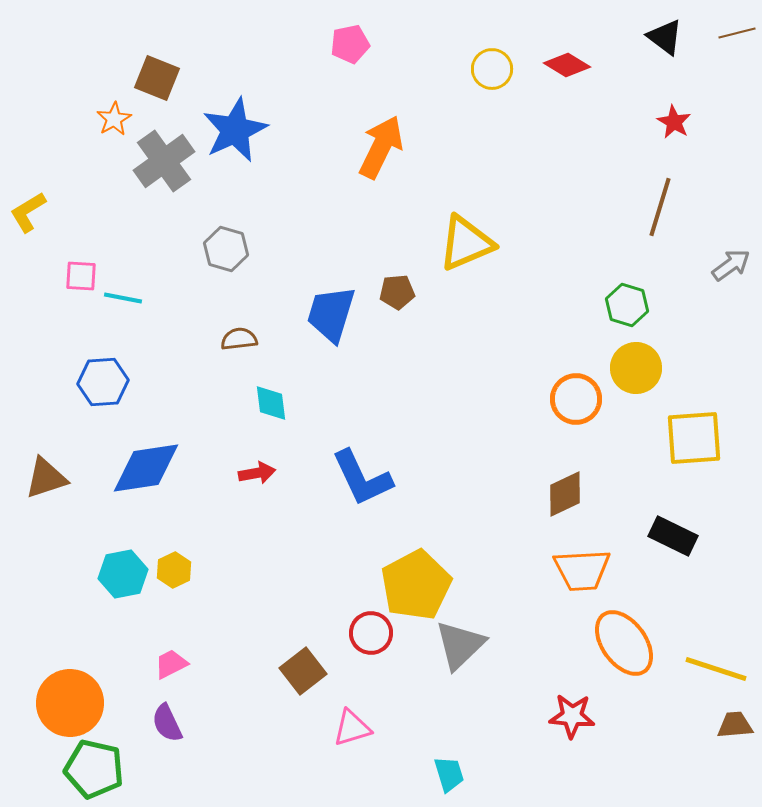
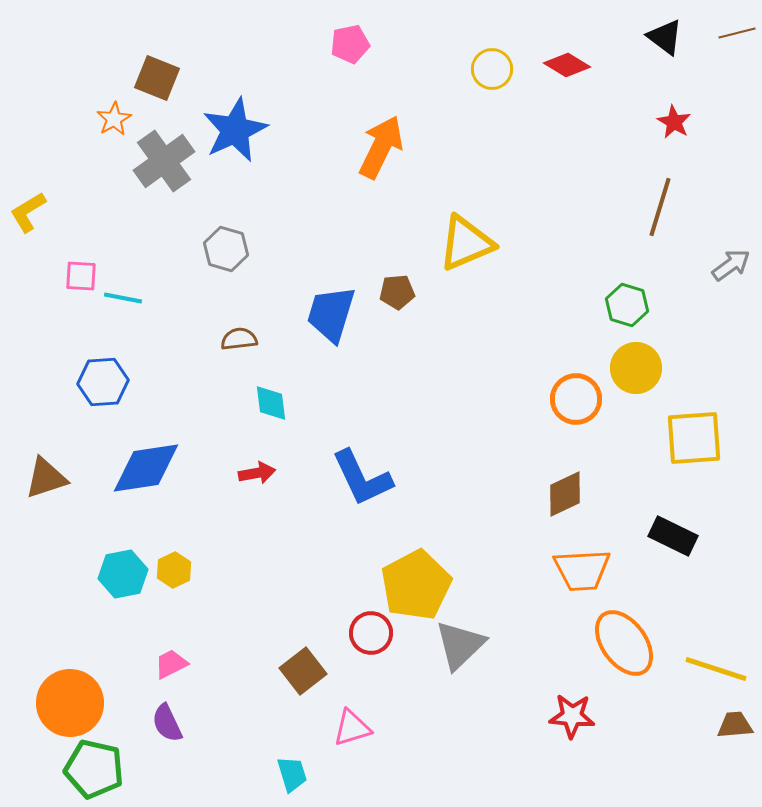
cyan trapezoid at (449, 774): moved 157 px left
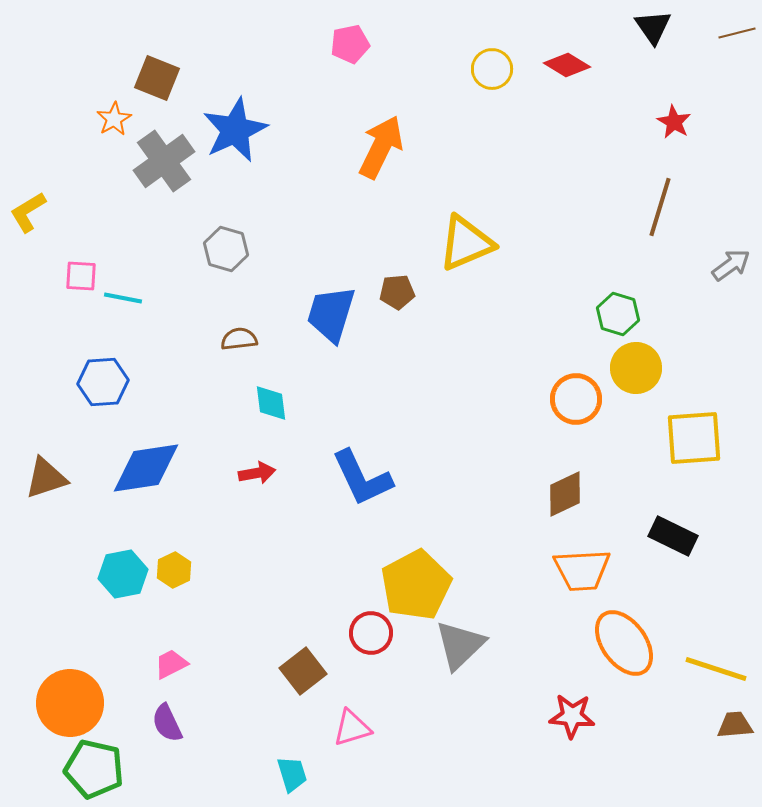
black triangle at (665, 37): moved 12 px left, 10 px up; rotated 18 degrees clockwise
green hexagon at (627, 305): moved 9 px left, 9 px down
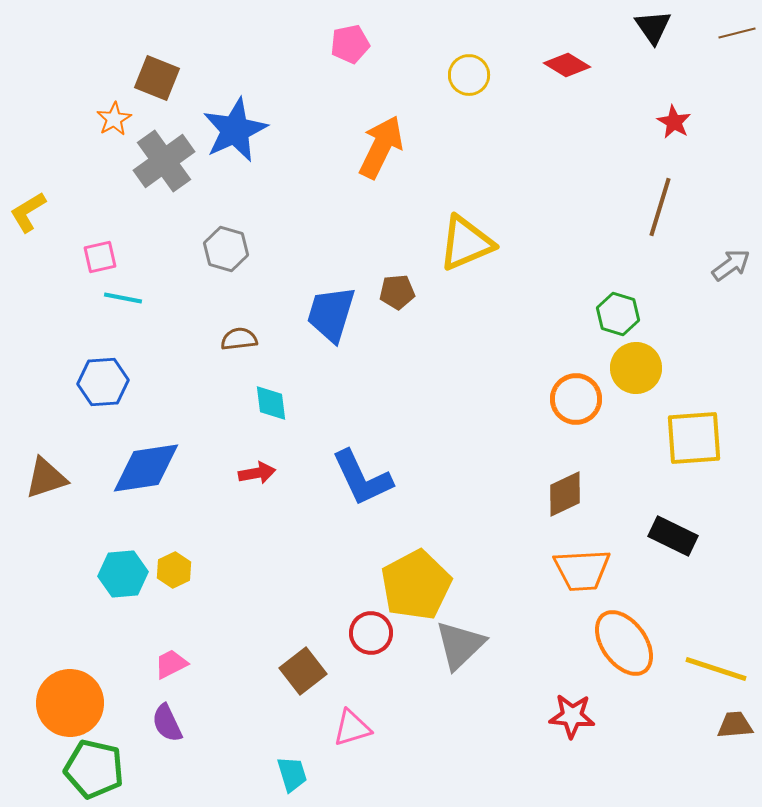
yellow circle at (492, 69): moved 23 px left, 6 px down
pink square at (81, 276): moved 19 px right, 19 px up; rotated 16 degrees counterclockwise
cyan hexagon at (123, 574): rotated 6 degrees clockwise
